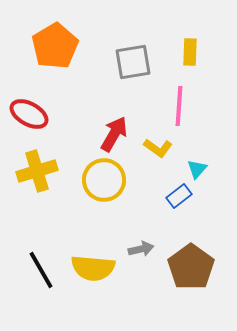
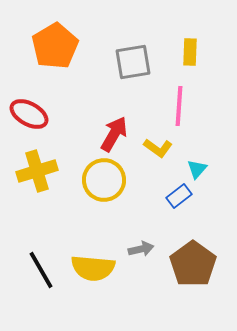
brown pentagon: moved 2 px right, 3 px up
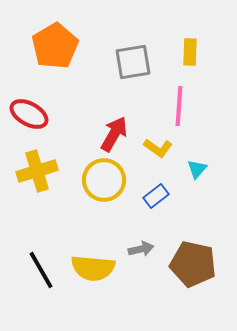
blue rectangle: moved 23 px left
brown pentagon: rotated 24 degrees counterclockwise
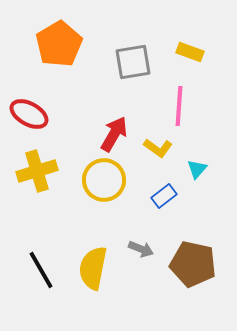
orange pentagon: moved 4 px right, 2 px up
yellow rectangle: rotated 72 degrees counterclockwise
blue rectangle: moved 8 px right
gray arrow: rotated 35 degrees clockwise
yellow semicircle: rotated 96 degrees clockwise
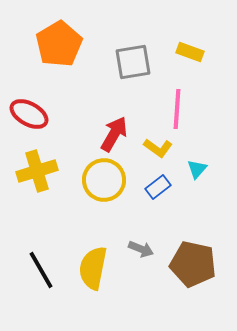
pink line: moved 2 px left, 3 px down
blue rectangle: moved 6 px left, 9 px up
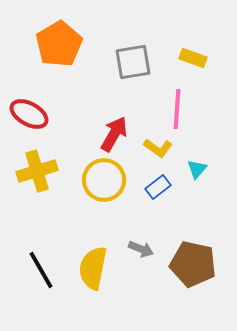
yellow rectangle: moved 3 px right, 6 px down
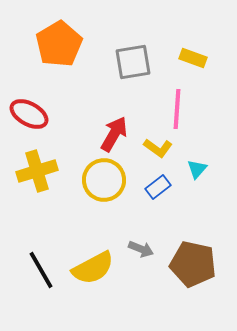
yellow semicircle: rotated 129 degrees counterclockwise
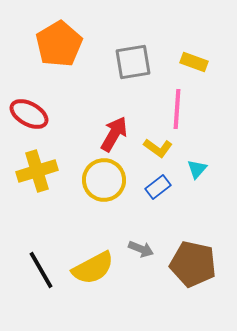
yellow rectangle: moved 1 px right, 4 px down
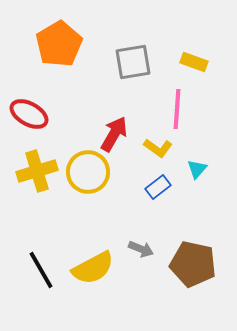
yellow circle: moved 16 px left, 8 px up
